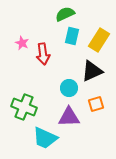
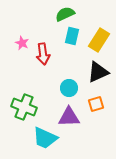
black triangle: moved 6 px right, 1 px down
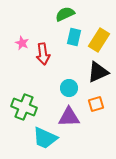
cyan rectangle: moved 2 px right, 1 px down
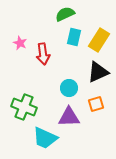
pink star: moved 2 px left
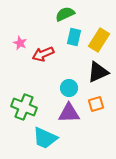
red arrow: rotated 75 degrees clockwise
purple triangle: moved 4 px up
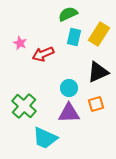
green semicircle: moved 3 px right
yellow rectangle: moved 6 px up
green cross: moved 1 px up; rotated 20 degrees clockwise
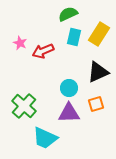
red arrow: moved 3 px up
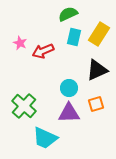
black triangle: moved 1 px left, 2 px up
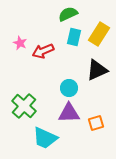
orange square: moved 19 px down
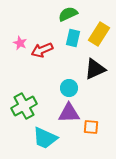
cyan rectangle: moved 1 px left, 1 px down
red arrow: moved 1 px left, 1 px up
black triangle: moved 2 px left, 1 px up
green cross: rotated 20 degrees clockwise
orange square: moved 5 px left, 4 px down; rotated 21 degrees clockwise
